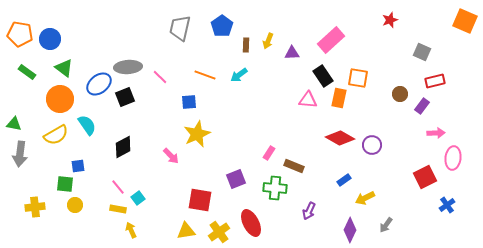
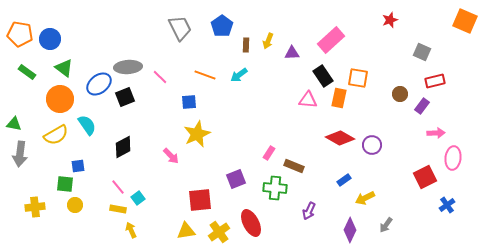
gray trapezoid at (180, 28): rotated 140 degrees clockwise
red square at (200, 200): rotated 15 degrees counterclockwise
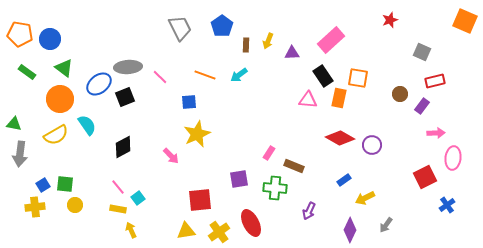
blue square at (78, 166): moved 35 px left, 19 px down; rotated 24 degrees counterclockwise
purple square at (236, 179): moved 3 px right; rotated 12 degrees clockwise
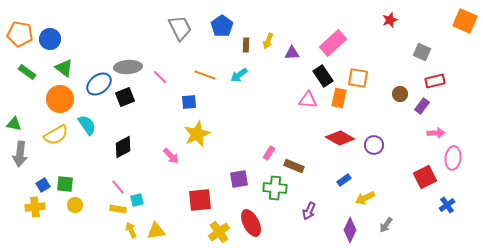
pink rectangle at (331, 40): moved 2 px right, 3 px down
purple circle at (372, 145): moved 2 px right
cyan square at (138, 198): moved 1 px left, 2 px down; rotated 24 degrees clockwise
yellow triangle at (186, 231): moved 30 px left
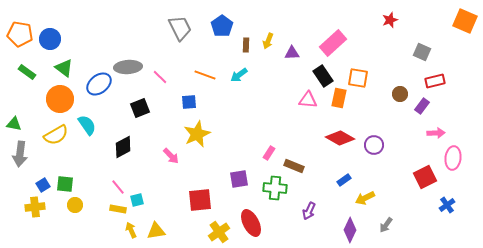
black square at (125, 97): moved 15 px right, 11 px down
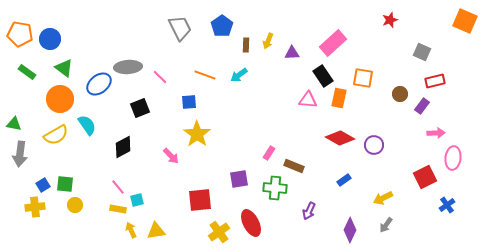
orange square at (358, 78): moved 5 px right
yellow star at (197, 134): rotated 12 degrees counterclockwise
yellow arrow at (365, 198): moved 18 px right
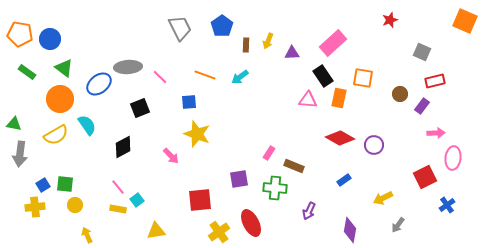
cyan arrow at (239, 75): moved 1 px right, 2 px down
yellow star at (197, 134): rotated 16 degrees counterclockwise
cyan square at (137, 200): rotated 24 degrees counterclockwise
gray arrow at (386, 225): moved 12 px right
yellow arrow at (131, 230): moved 44 px left, 5 px down
purple diamond at (350, 230): rotated 15 degrees counterclockwise
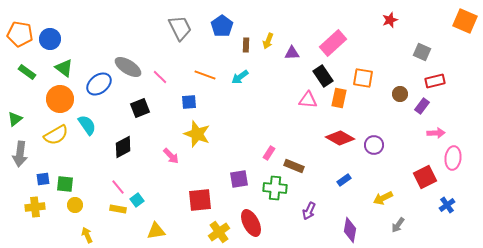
gray ellipse at (128, 67): rotated 36 degrees clockwise
green triangle at (14, 124): moved 1 px right, 5 px up; rotated 49 degrees counterclockwise
blue square at (43, 185): moved 6 px up; rotated 24 degrees clockwise
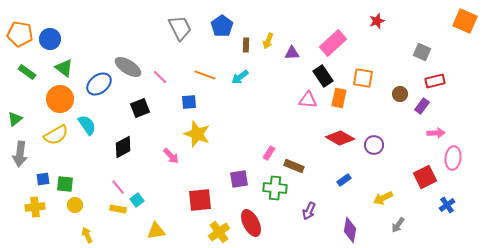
red star at (390, 20): moved 13 px left, 1 px down
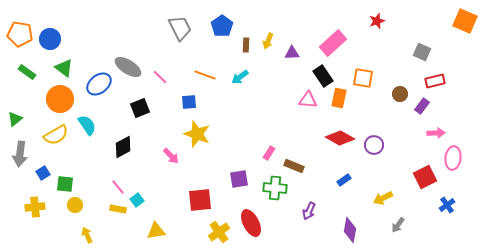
blue square at (43, 179): moved 6 px up; rotated 24 degrees counterclockwise
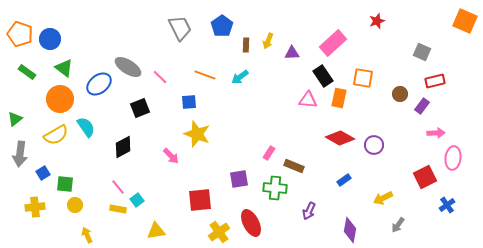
orange pentagon at (20, 34): rotated 10 degrees clockwise
cyan semicircle at (87, 125): moved 1 px left, 2 px down
